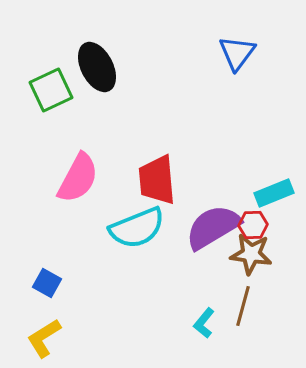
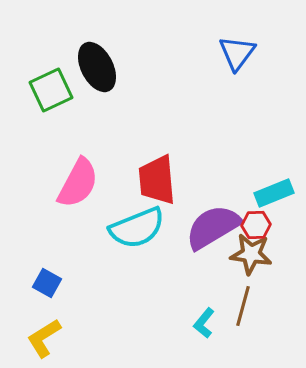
pink semicircle: moved 5 px down
red hexagon: moved 3 px right
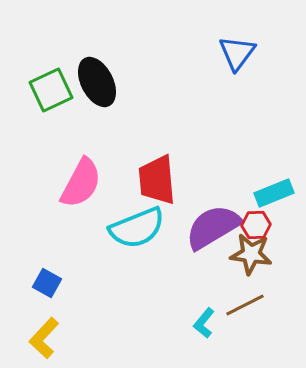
black ellipse: moved 15 px down
pink semicircle: moved 3 px right
brown line: moved 2 px right, 1 px up; rotated 48 degrees clockwise
yellow L-shape: rotated 15 degrees counterclockwise
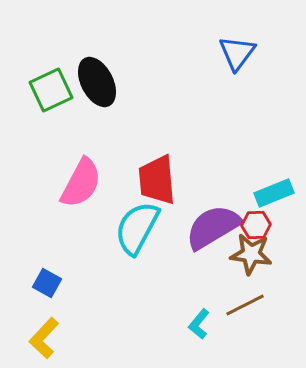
cyan semicircle: rotated 140 degrees clockwise
cyan L-shape: moved 5 px left, 1 px down
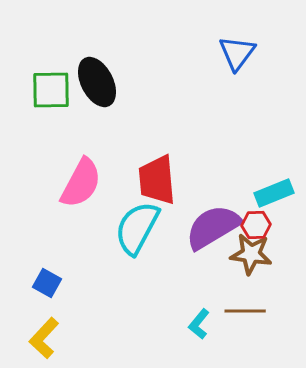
green square: rotated 24 degrees clockwise
brown line: moved 6 px down; rotated 27 degrees clockwise
